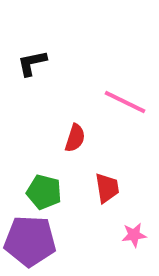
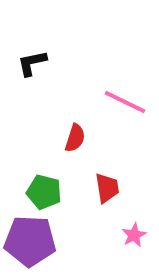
pink star: rotated 20 degrees counterclockwise
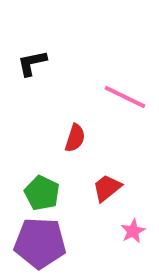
pink line: moved 5 px up
red trapezoid: rotated 120 degrees counterclockwise
green pentagon: moved 2 px left, 1 px down; rotated 12 degrees clockwise
pink star: moved 1 px left, 4 px up
purple pentagon: moved 10 px right, 2 px down
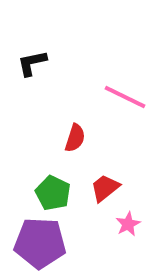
red trapezoid: moved 2 px left
green pentagon: moved 11 px right
pink star: moved 5 px left, 7 px up
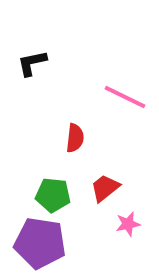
red semicircle: rotated 12 degrees counterclockwise
green pentagon: moved 2 px down; rotated 20 degrees counterclockwise
pink star: rotated 15 degrees clockwise
purple pentagon: rotated 6 degrees clockwise
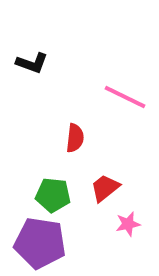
black L-shape: rotated 148 degrees counterclockwise
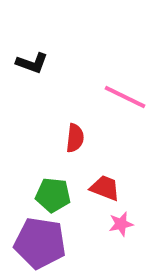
red trapezoid: rotated 60 degrees clockwise
pink star: moved 7 px left
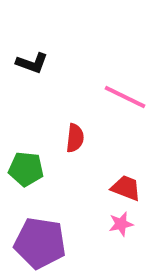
red trapezoid: moved 21 px right
green pentagon: moved 27 px left, 26 px up
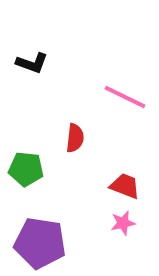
red trapezoid: moved 1 px left, 2 px up
pink star: moved 2 px right, 1 px up
